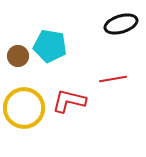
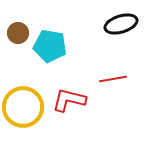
brown circle: moved 23 px up
red L-shape: moved 1 px up
yellow circle: moved 1 px left, 1 px up
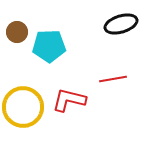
brown circle: moved 1 px left, 1 px up
cyan pentagon: moved 1 px left; rotated 12 degrees counterclockwise
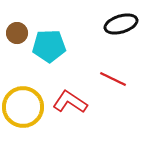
brown circle: moved 1 px down
red line: rotated 36 degrees clockwise
red L-shape: moved 1 px right, 2 px down; rotated 20 degrees clockwise
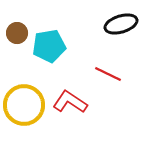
cyan pentagon: rotated 8 degrees counterclockwise
red line: moved 5 px left, 5 px up
yellow circle: moved 1 px right, 2 px up
